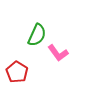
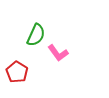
green semicircle: moved 1 px left
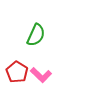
pink L-shape: moved 17 px left, 22 px down; rotated 10 degrees counterclockwise
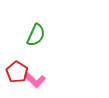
pink L-shape: moved 6 px left, 5 px down
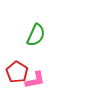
pink L-shape: rotated 55 degrees counterclockwise
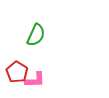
pink L-shape: rotated 10 degrees clockwise
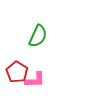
green semicircle: moved 2 px right, 1 px down
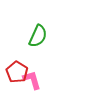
pink L-shape: moved 3 px left; rotated 105 degrees counterclockwise
